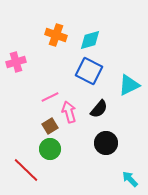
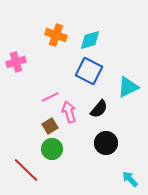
cyan triangle: moved 1 px left, 2 px down
green circle: moved 2 px right
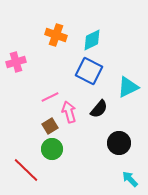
cyan diamond: moved 2 px right; rotated 10 degrees counterclockwise
black circle: moved 13 px right
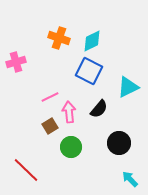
orange cross: moved 3 px right, 3 px down
cyan diamond: moved 1 px down
pink arrow: rotated 10 degrees clockwise
green circle: moved 19 px right, 2 px up
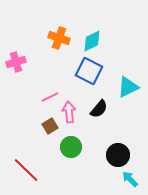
black circle: moved 1 px left, 12 px down
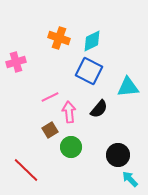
cyan triangle: rotated 20 degrees clockwise
brown square: moved 4 px down
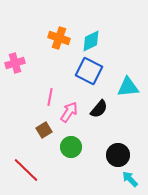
cyan diamond: moved 1 px left
pink cross: moved 1 px left, 1 px down
pink line: rotated 54 degrees counterclockwise
pink arrow: rotated 40 degrees clockwise
brown square: moved 6 px left
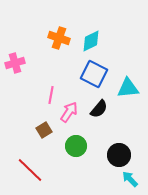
blue square: moved 5 px right, 3 px down
cyan triangle: moved 1 px down
pink line: moved 1 px right, 2 px up
green circle: moved 5 px right, 1 px up
black circle: moved 1 px right
red line: moved 4 px right
